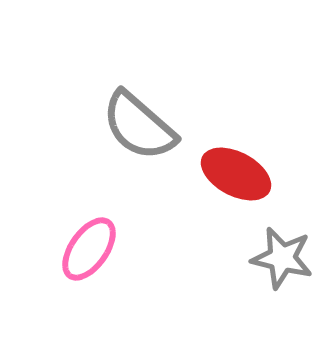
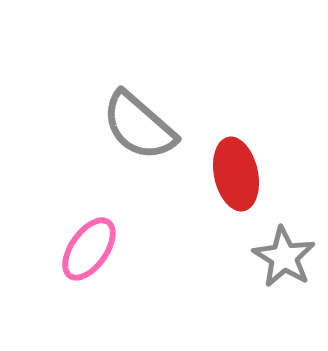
red ellipse: rotated 50 degrees clockwise
gray star: moved 2 px right, 1 px up; rotated 18 degrees clockwise
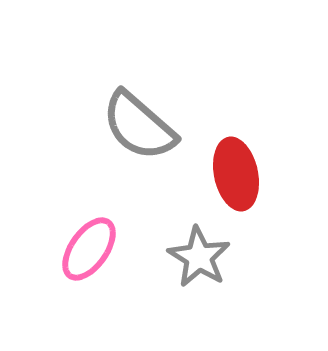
gray star: moved 85 px left
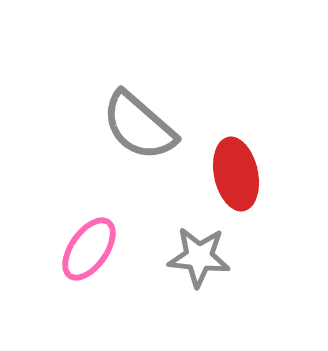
gray star: rotated 26 degrees counterclockwise
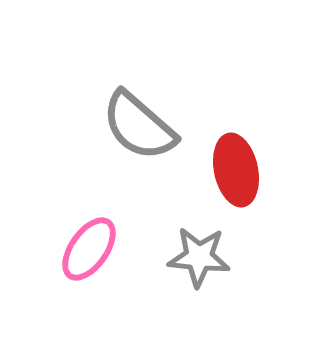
red ellipse: moved 4 px up
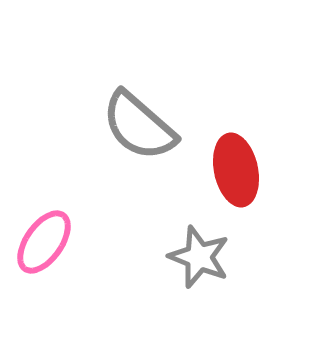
pink ellipse: moved 45 px left, 7 px up
gray star: rotated 16 degrees clockwise
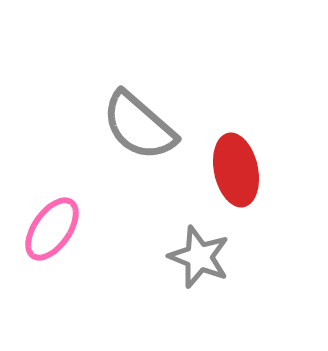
pink ellipse: moved 8 px right, 13 px up
